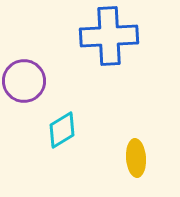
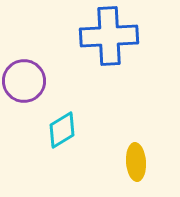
yellow ellipse: moved 4 px down
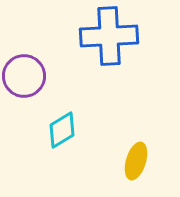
purple circle: moved 5 px up
yellow ellipse: moved 1 px up; rotated 21 degrees clockwise
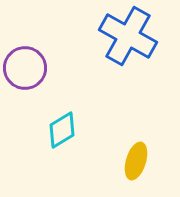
blue cross: moved 19 px right; rotated 32 degrees clockwise
purple circle: moved 1 px right, 8 px up
